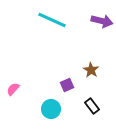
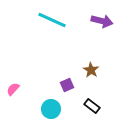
black rectangle: rotated 14 degrees counterclockwise
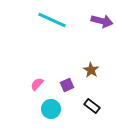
pink semicircle: moved 24 px right, 5 px up
